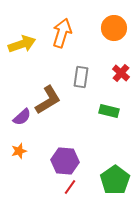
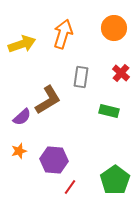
orange arrow: moved 1 px right, 1 px down
purple hexagon: moved 11 px left, 1 px up
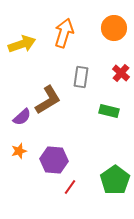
orange arrow: moved 1 px right, 1 px up
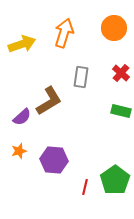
brown L-shape: moved 1 px right, 1 px down
green rectangle: moved 12 px right
red line: moved 15 px right; rotated 21 degrees counterclockwise
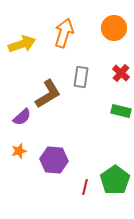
brown L-shape: moved 1 px left, 7 px up
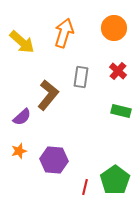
yellow arrow: moved 2 px up; rotated 60 degrees clockwise
red cross: moved 3 px left, 2 px up
brown L-shape: moved 1 px down; rotated 20 degrees counterclockwise
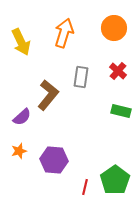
yellow arrow: moved 1 px left; rotated 24 degrees clockwise
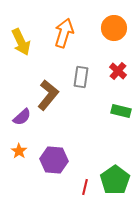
orange star: rotated 21 degrees counterclockwise
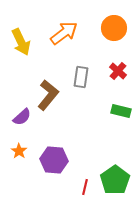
orange arrow: rotated 36 degrees clockwise
